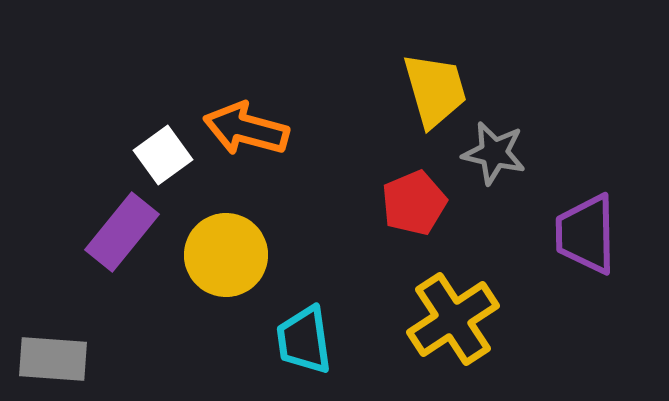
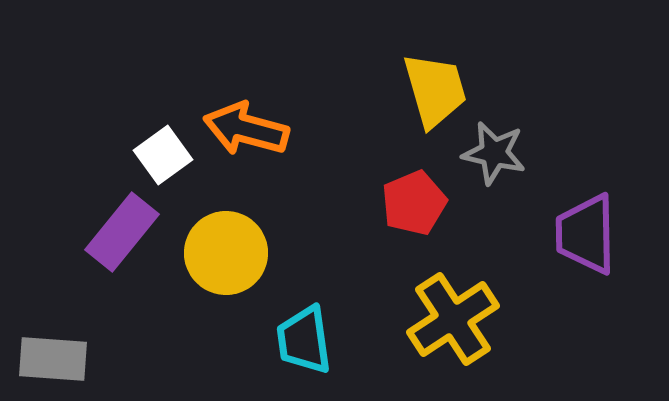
yellow circle: moved 2 px up
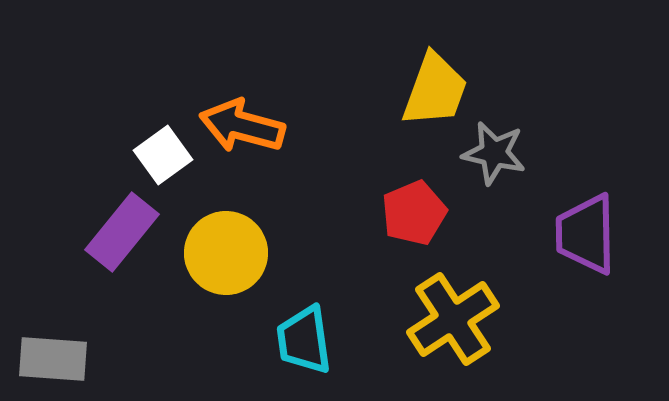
yellow trapezoid: rotated 36 degrees clockwise
orange arrow: moved 4 px left, 3 px up
red pentagon: moved 10 px down
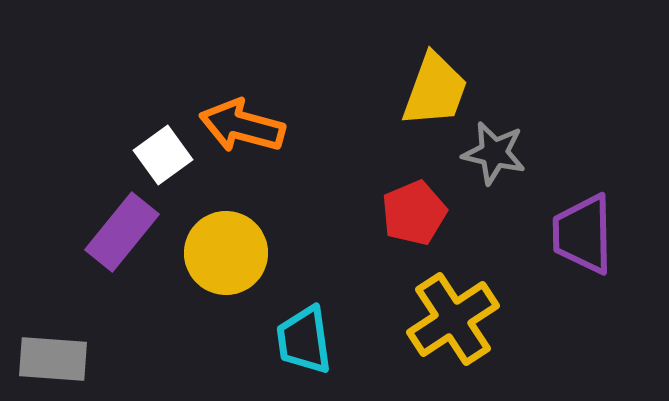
purple trapezoid: moved 3 px left
